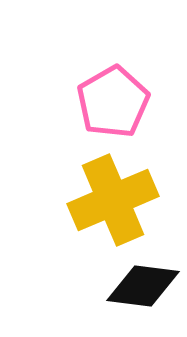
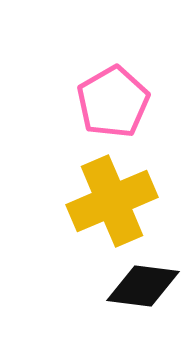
yellow cross: moved 1 px left, 1 px down
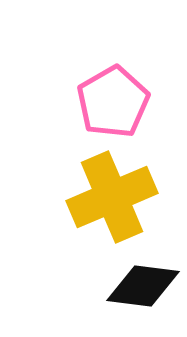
yellow cross: moved 4 px up
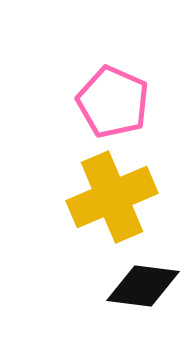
pink pentagon: rotated 18 degrees counterclockwise
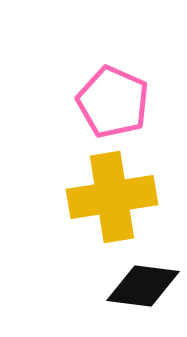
yellow cross: rotated 14 degrees clockwise
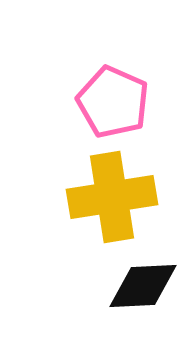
black diamond: rotated 10 degrees counterclockwise
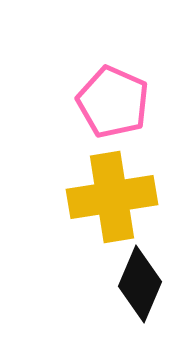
black diamond: moved 3 px left, 2 px up; rotated 64 degrees counterclockwise
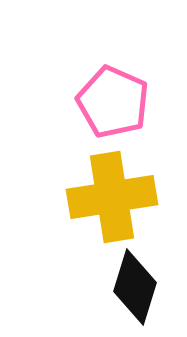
black diamond: moved 5 px left, 3 px down; rotated 6 degrees counterclockwise
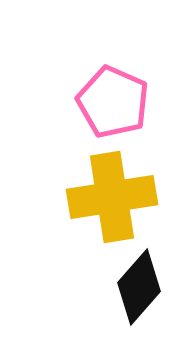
black diamond: moved 4 px right; rotated 24 degrees clockwise
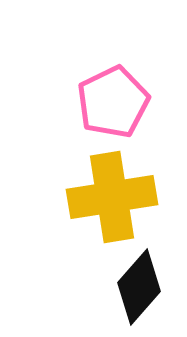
pink pentagon: rotated 22 degrees clockwise
